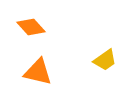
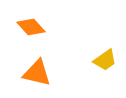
orange triangle: moved 1 px left, 1 px down
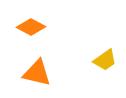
orange diamond: rotated 20 degrees counterclockwise
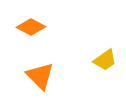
orange triangle: moved 3 px right, 3 px down; rotated 32 degrees clockwise
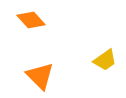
orange diamond: moved 7 px up; rotated 20 degrees clockwise
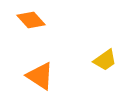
orange triangle: rotated 12 degrees counterclockwise
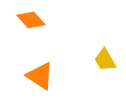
yellow trapezoid: rotated 95 degrees clockwise
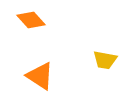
yellow trapezoid: rotated 50 degrees counterclockwise
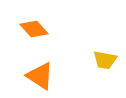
orange diamond: moved 3 px right, 9 px down
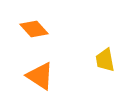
yellow trapezoid: rotated 70 degrees clockwise
